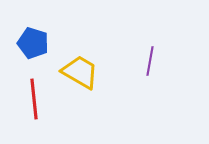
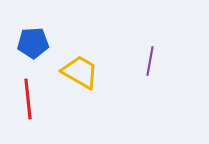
blue pentagon: rotated 20 degrees counterclockwise
red line: moved 6 px left
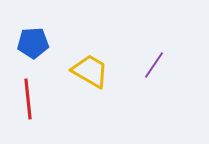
purple line: moved 4 px right, 4 px down; rotated 24 degrees clockwise
yellow trapezoid: moved 10 px right, 1 px up
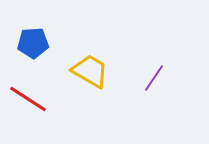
purple line: moved 13 px down
red line: rotated 51 degrees counterclockwise
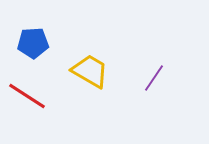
red line: moved 1 px left, 3 px up
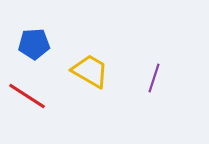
blue pentagon: moved 1 px right, 1 px down
purple line: rotated 16 degrees counterclockwise
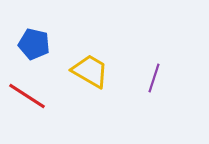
blue pentagon: rotated 16 degrees clockwise
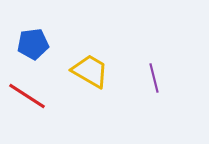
blue pentagon: moved 1 px left; rotated 20 degrees counterclockwise
purple line: rotated 32 degrees counterclockwise
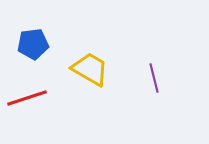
yellow trapezoid: moved 2 px up
red line: moved 2 px down; rotated 51 degrees counterclockwise
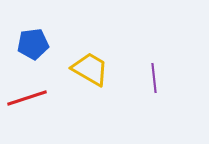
purple line: rotated 8 degrees clockwise
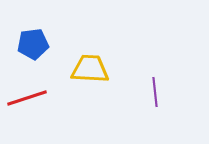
yellow trapezoid: rotated 27 degrees counterclockwise
purple line: moved 1 px right, 14 px down
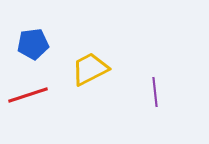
yellow trapezoid: rotated 30 degrees counterclockwise
red line: moved 1 px right, 3 px up
